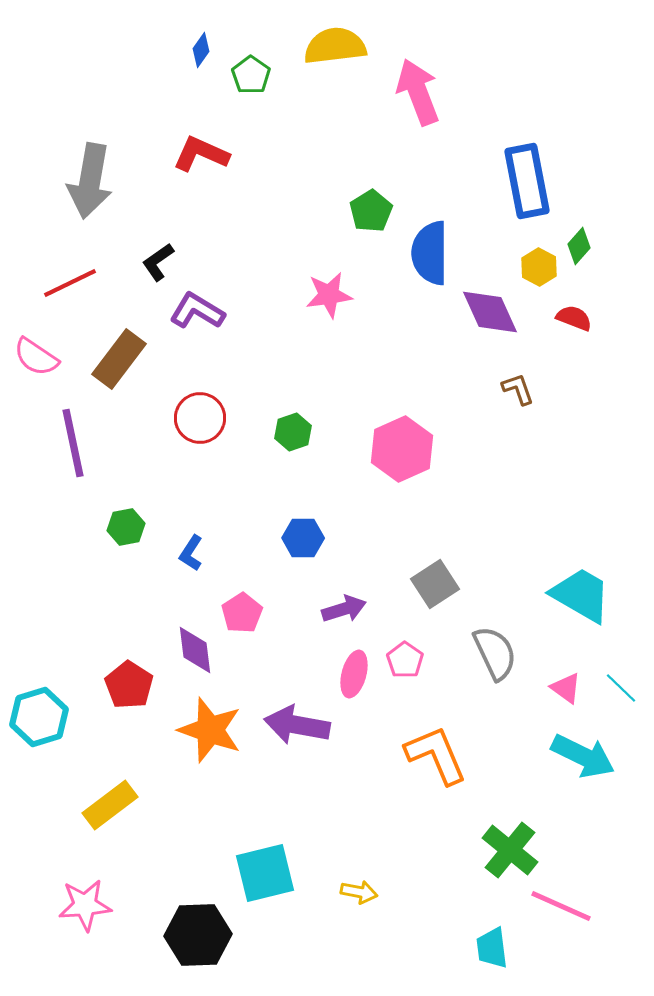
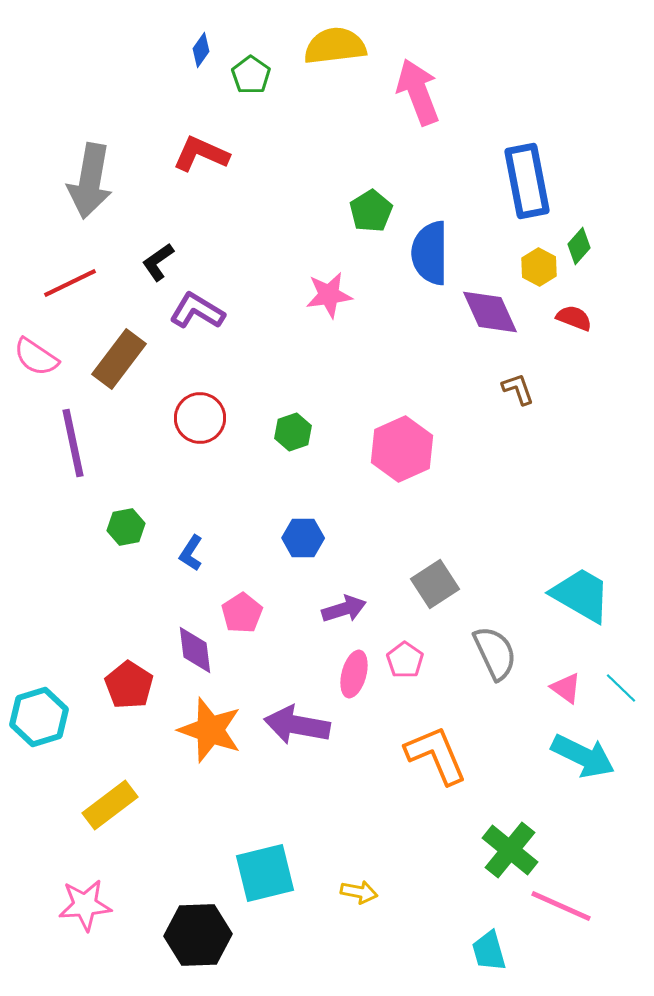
cyan trapezoid at (492, 948): moved 3 px left, 3 px down; rotated 9 degrees counterclockwise
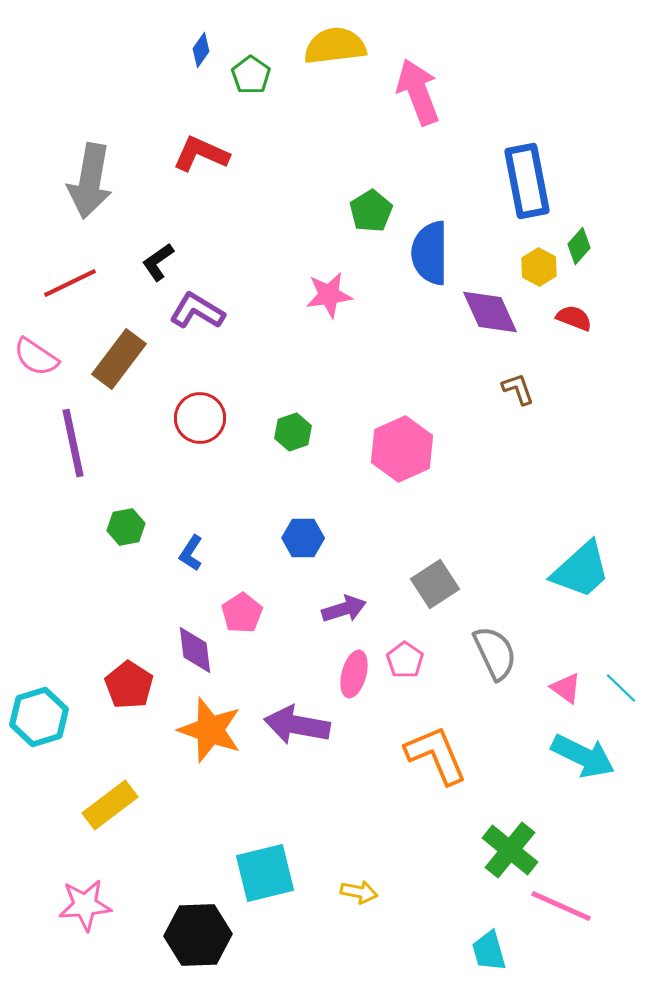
cyan trapezoid at (581, 595): moved 25 px up; rotated 108 degrees clockwise
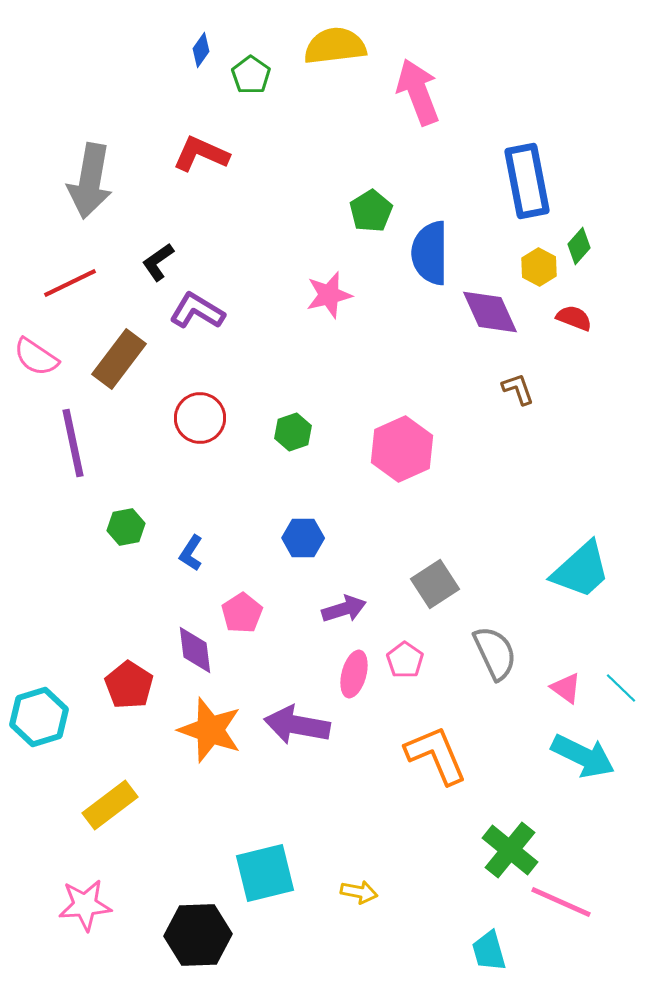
pink star at (329, 295): rotated 6 degrees counterclockwise
pink line at (561, 906): moved 4 px up
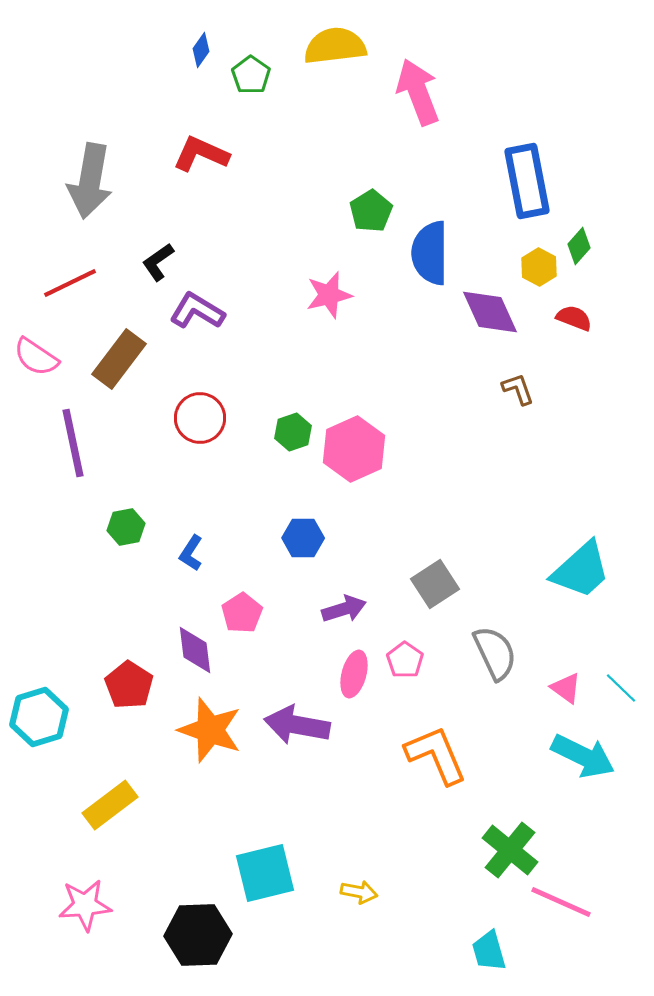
pink hexagon at (402, 449): moved 48 px left
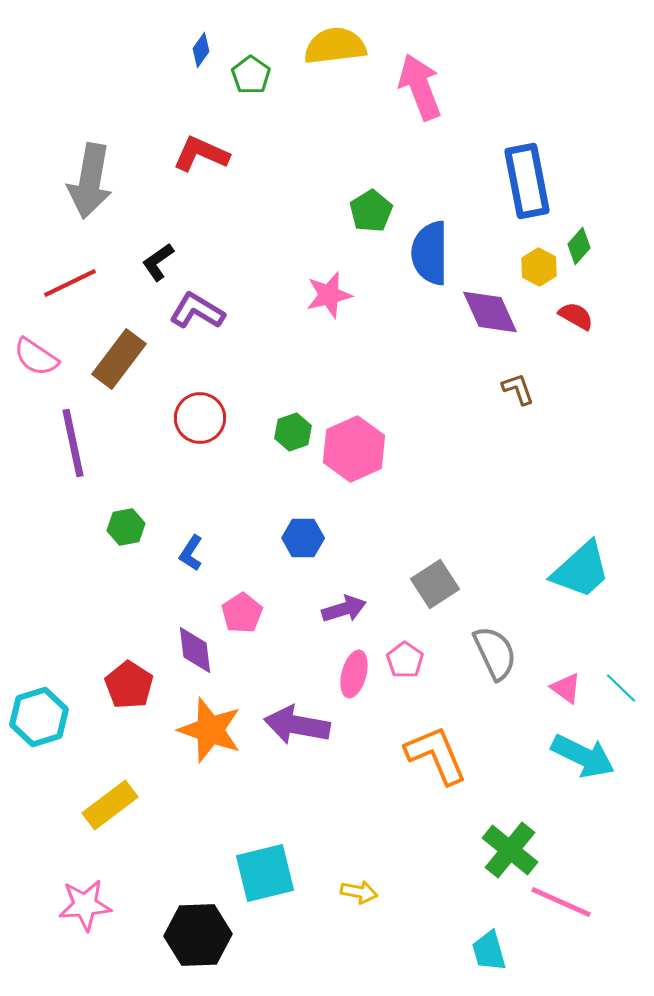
pink arrow at (418, 92): moved 2 px right, 5 px up
red semicircle at (574, 318): moved 2 px right, 2 px up; rotated 9 degrees clockwise
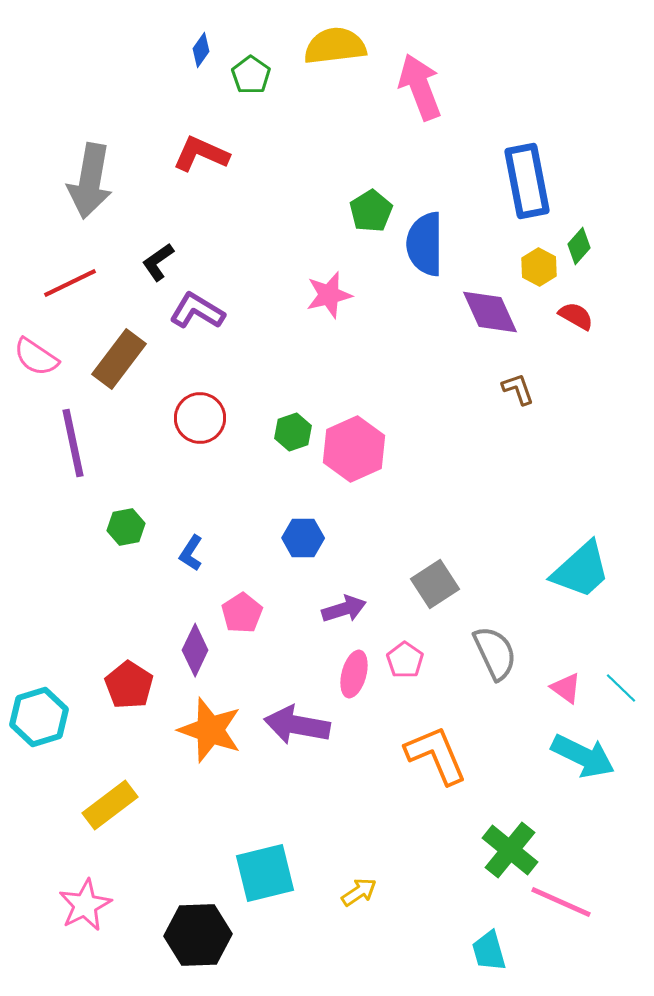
blue semicircle at (430, 253): moved 5 px left, 9 px up
purple diamond at (195, 650): rotated 33 degrees clockwise
yellow arrow at (359, 892): rotated 45 degrees counterclockwise
pink star at (85, 905): rotated 22 degrees counterclockwise
